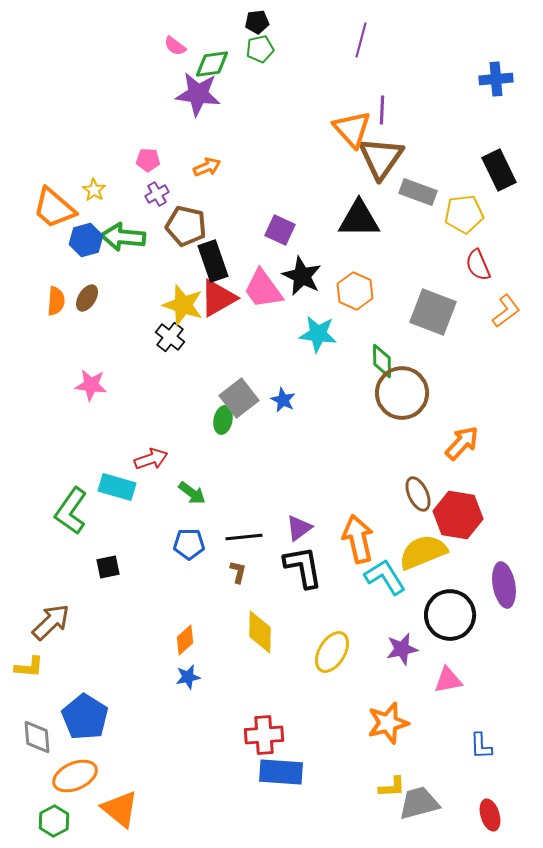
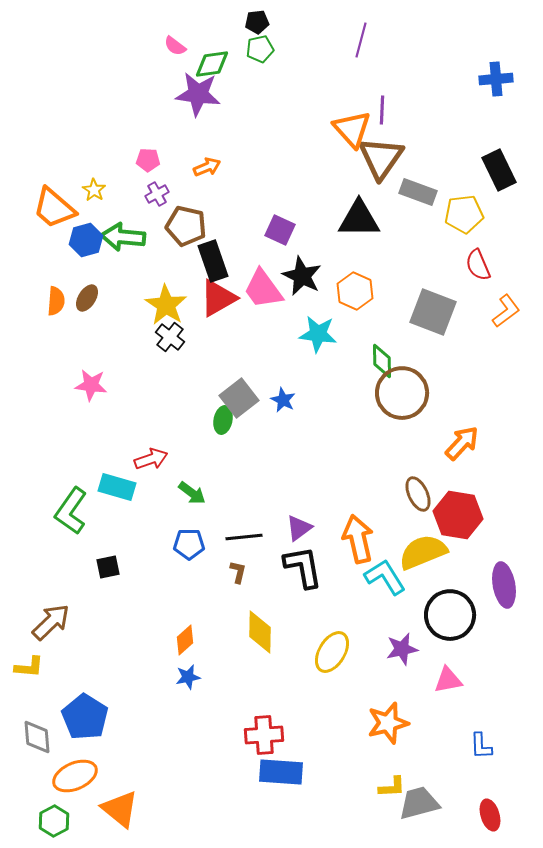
yellow star at (183, 305): moved 17 px left; rotated 15 degrees clockwise
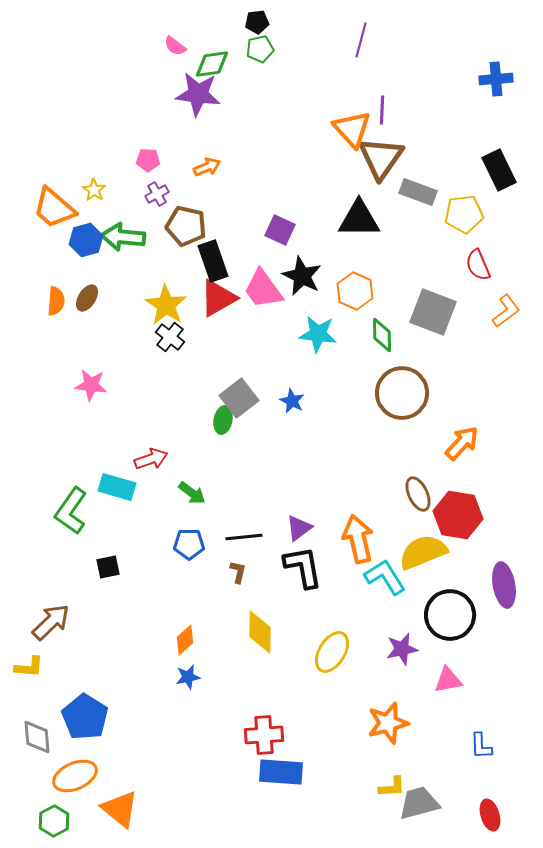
green diamond at (382, 361): moved 26 px up
blue star at (283, 400): moved 9 px right, 1 px down
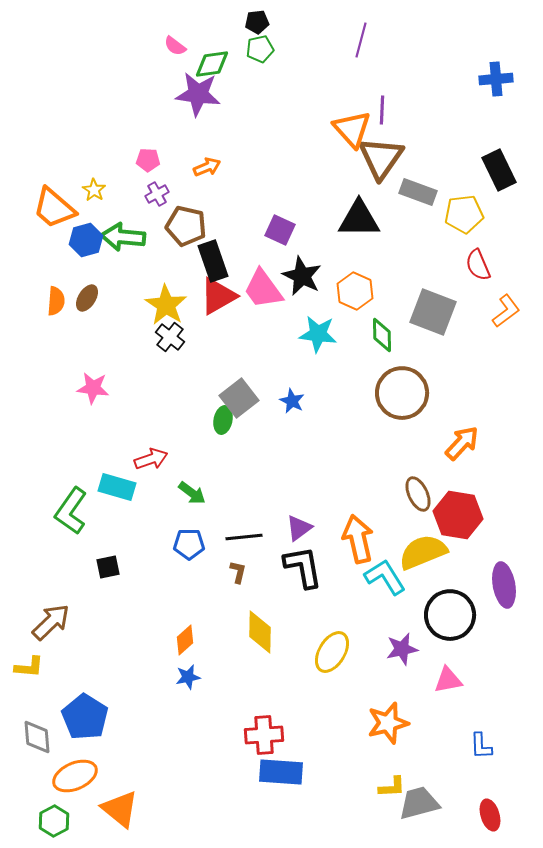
red triangle at (218, 298): moved 2 px up
pink star at (91, 385): moved 2 px right, 3 px down
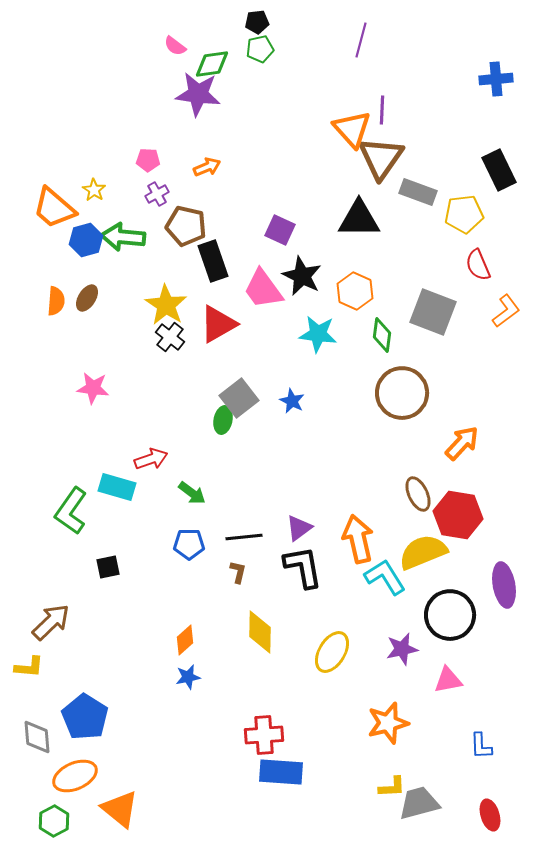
red triangle at (218, 296): moved 28 px down
green diamond at (382, 335): rotated 8 degrees clockwise
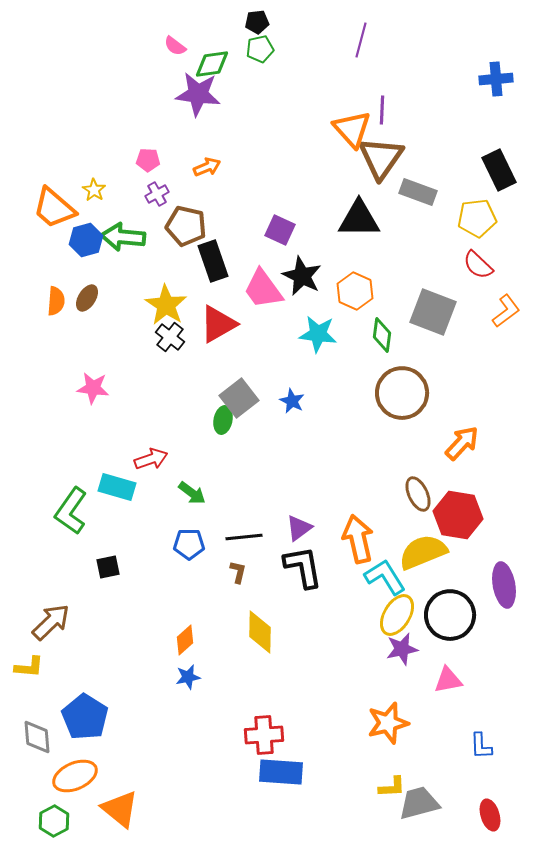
yellow pentagon at (464, 214): moved 13 px right, 4 px down
red semicircle at (478, 265): rotated 24 degrees counterclockwise
yellow ellipse at (332, 652): moved 65 px right, 37 px up
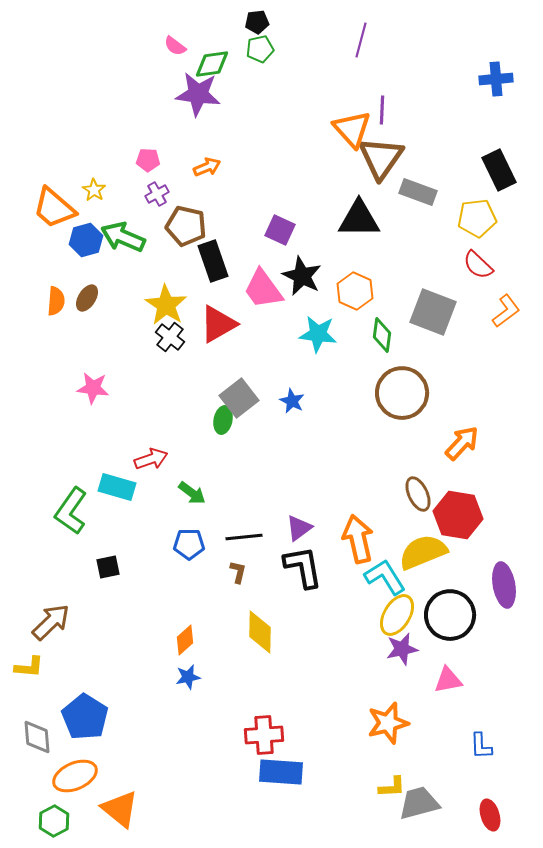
green arrow at (123, 237): rotated 18 degrees clockwise
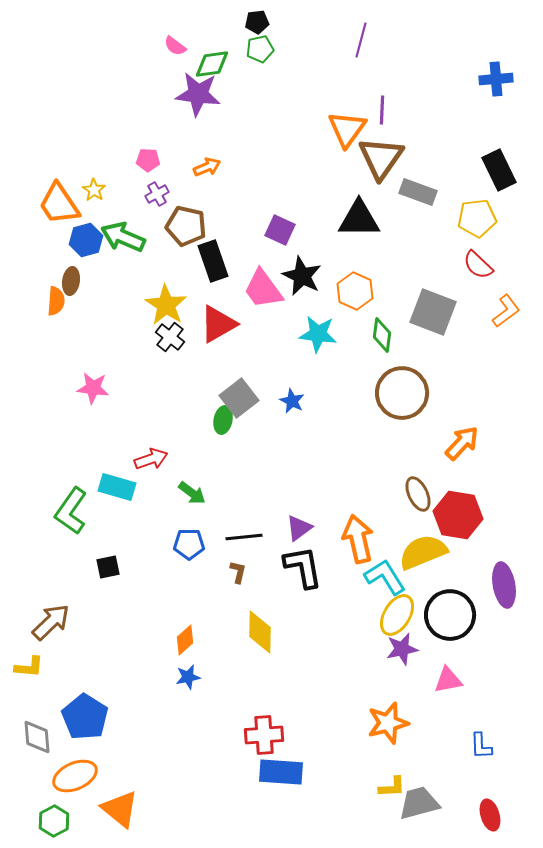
orange triangle at (352, 129): moved 5 px left; rotated 18 degrees clockwise
orange trapezoid at (54, 208): moved 5 px right, 4 px up; rotated 15 degrees clockwise
brown ellipse at (87, 298): moved 16 px left, 17 px up; rotated 24 degrees counterclockwise
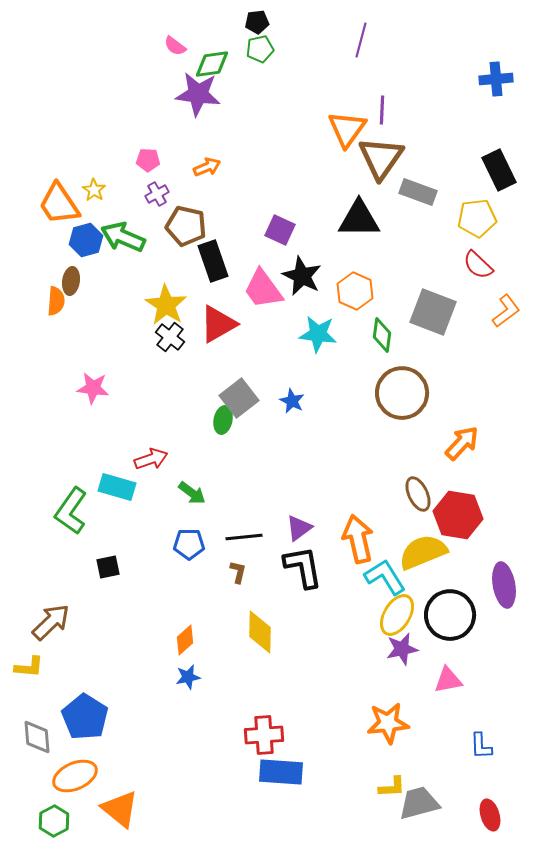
orange star at (388, 723): rotated 9 degrees clockwise
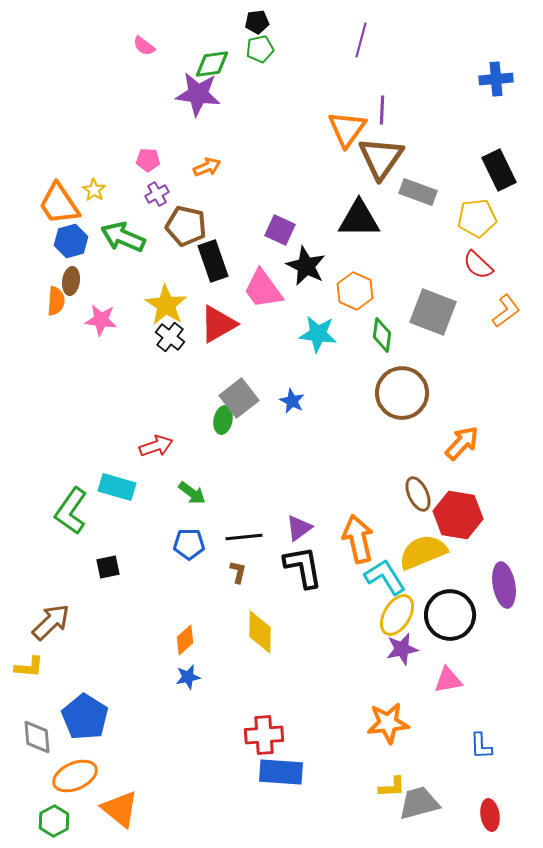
pink semicircle at (175, 46): moved 31 px left
blue hexagon at (86, 240): moved 15 px left, 1 px down
black star at (302, 276): moved 4 px right, 10 px up
pink star at (93, 388): moved 8 px right, 68 px up
red arrow at (151, 459): moved 5 px right, 13 px up
red ellipse at (490, 815): rotated 8 degrees clockwise
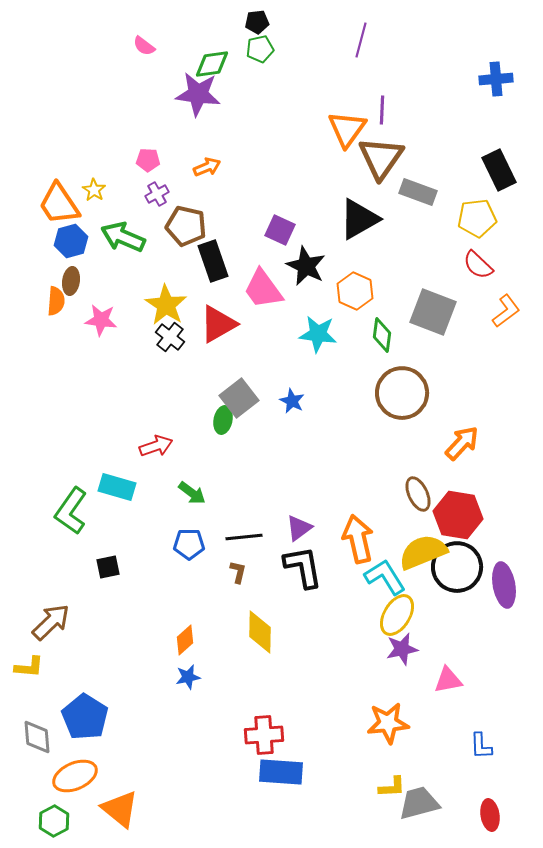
black triangle at (359, 219): rotated 30 degrees counterclockwise
black circle at (450, 615): moved 7 px right, 48 px up
